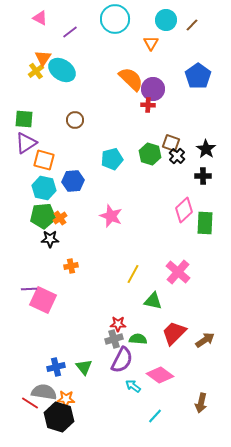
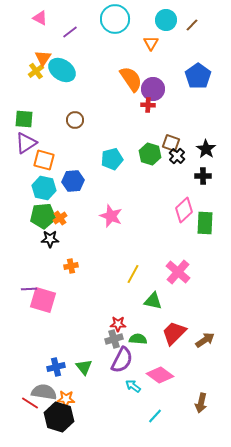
orange semicircle at (131, 79): rotated 12 degrees clockwise
pink square at (43, 300): rotated 8 degrees counterclockwise
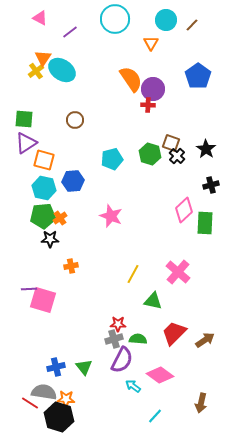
black cross at (203, 176): moved 8 px right, 9 px down; rotated 14 degrees counterclockwise
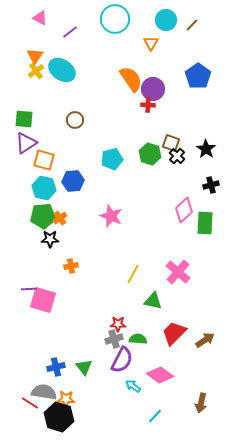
orange triangle at (43, 58): moved 8 px left, 2 px up
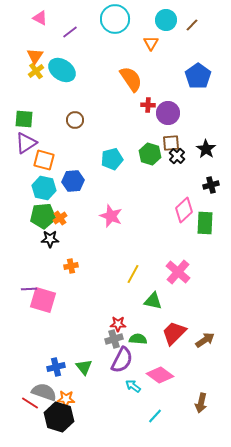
purple circle at (153, 89): moved 15 px right, 24 px down
brown square at (171, 143): rotated 24 degrees counterclockwise
gray semicircle at (44, 392): rotated 10 degrees clockwise
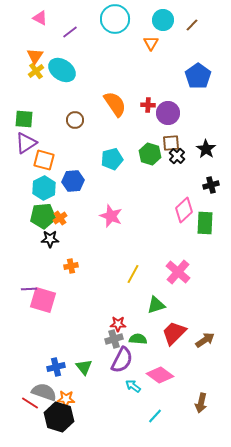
cyan circle at (166, 20): moved 3 px left
orange semicircle at (131, 79): moved 16 px left, 25 px down
cyan hexagon at (44, 188): rotated 20 degrees clockwise
green triangle at (153, 301): moved 3 px right, 4 px down; rotated 30 degrees counterclockwise
